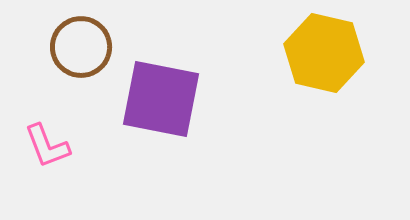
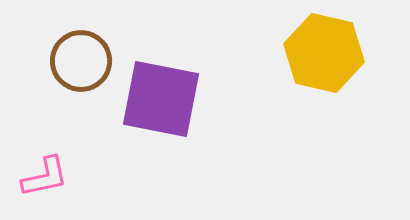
brown circle: moved 14 px down
pink L-shape: moved 2 px left, 31 px down; rotated 81 degrees counterclockwise
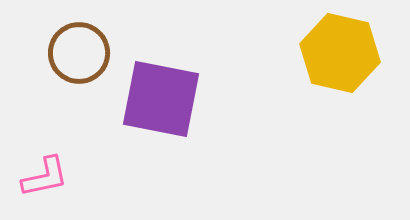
yellow hexagon: moved 16 px right
brown circle: moved 2 px left, 8 px up
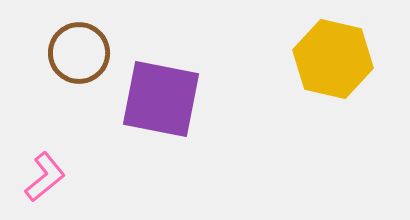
yellow hexagon: moved 7 px left, 6 px down
pink L-shape: rotated 27 degrees counterclockwise
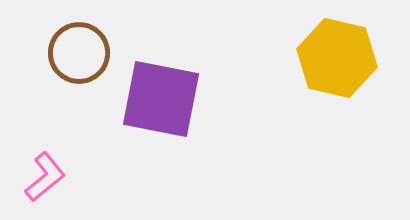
yellow hexagon: moved 4 px right, 1 px up
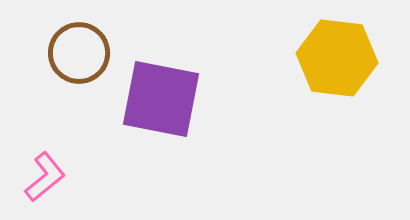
yellow hexagon: rotated 6 degrees counterclockwise
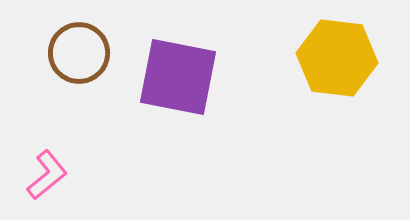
purple square: moved 17 px right, 22 px up
pink L-shape: moved 2 px right, 2 px up
